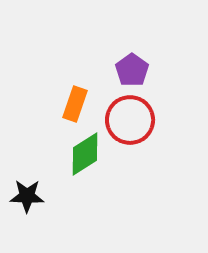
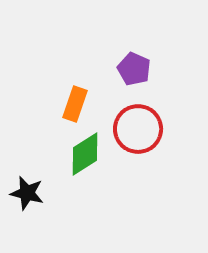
purple pentagon: moved 2 px right, 1 px up; rotated 12 degrees counterclockwise
red circle: moved 8 px right, 9 px down
black star: moved 3 px up; rotated 12 degrees clockwise
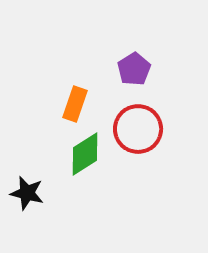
purple pentagon: rotated 16 degrees clockwise
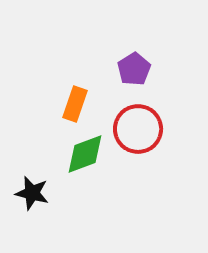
green diamond: rotated 12 degrees clockwise
black star: moved 5 px right
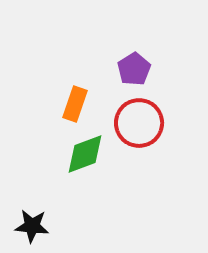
red circle: moved 1 px right, 6 px up
black star: moved 33 px down; rotated 8 degrees counterclockwise
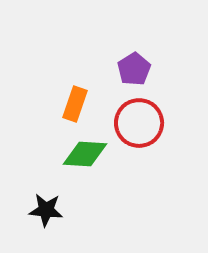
green diamond: rotated 24 degrees clockwise
black star: moved 14 px right, 16 px up
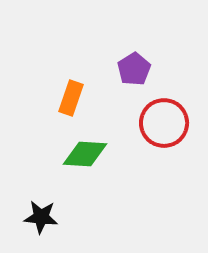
orange rectangle: moved 4 px left, 6 px up
red circle: moved 25 px right
black star: moved 5 px left, 7 px down
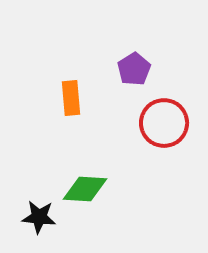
orange rectangle: rotated 24 degrees counterclockwise
green diamond: moved 35 px down
black star: moved 2 px left
